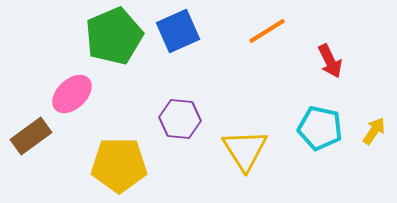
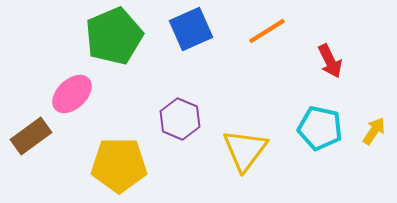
blue square: moved 13 px right, 2 px up
purple hexagon: rotated 18 degrees clockwise
yellow triangle: rotated 9 degrees clockwise
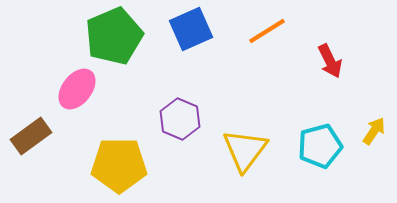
pink ellipse: moved 5 px right, 5 px up; rotated 9 degrees counterclockwise
cyan pentagon: moved 18 px down; rotated 27 degrees counterclockwise
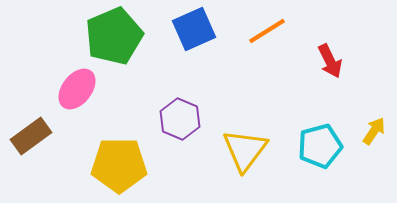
blue square: moved 3 px right
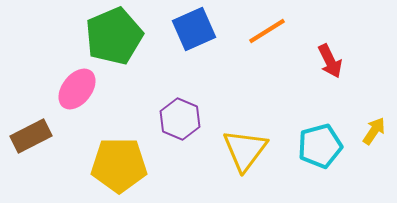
brown rectangle: rotated 9 degrees clockwise
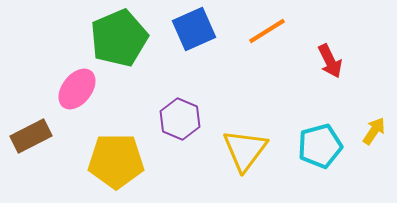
green pentagon: moved 5 px right, 2 px down
yellow pentagon: moved 3 px left, 4 px up
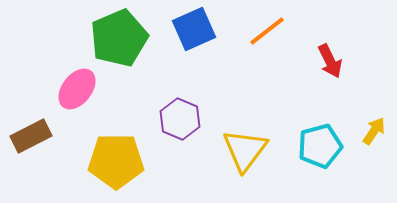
orange line: rotated 6 degrees counterclockwise
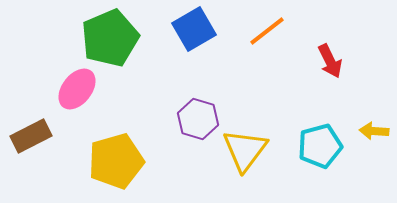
blue square: rotated 6 degrees counterclockwise
green pentagon: moved 9 px left
purple hexagon: moved 18 px right; rotated 6 degrees counterclockwise
yellow arrow: rotated 120 degrees counterclockwise
yellow pentagon: rotated 16 degrees counterclockwise
